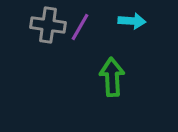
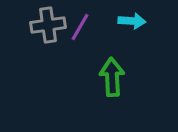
gray cross: rotated 16 degrees counterclockwise
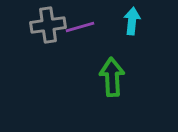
cyan arrow: rotated 88 degrees counterclockwise
purple line: rotated 44 degrees clockwise
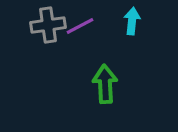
purple line: moved 1 px up; rotated 12 degrees counterclockwise
green arrow: moved 7 px left, 7 px down
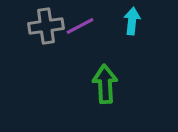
gray cross: moved 2 px left, 1 px down
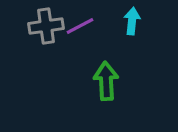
green arrow: moved 1 px right, 3 px up
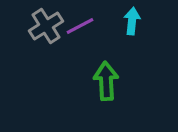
gray cross: rotated 24 degrees counterclockwise
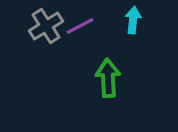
cyan arrow: moved 1 px right, 1 px up
green arrow: moved 2 px right, 3 px up
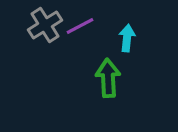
cyan arrow: moved 6 px left, 18 px down
gray cross: moved 1 px left, 1 px up
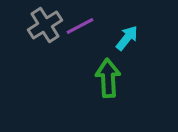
cyan arrow: rotated 32 degrees clockwise
